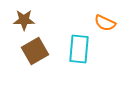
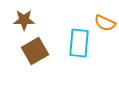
cyan rectangle: moved 6 px up
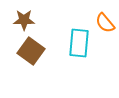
orange semicircle: rotated 25 degrees clockwise
brown square: moved 4 px left; rotated 24 degrees counterclockwise
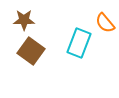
cyan rectangle: rotated 16 degrees clockwise
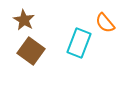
brown star: rotated 30 degrees clockwise
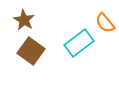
cyan rectangle: rotated 32 degrees clockwise
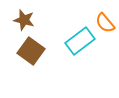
brown star: rotated 15 degrees counterclockwise
cyan rectangle: moved 1 px right, 2 px up
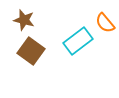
cyan rectangle: moved 2 px left
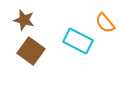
cyan rectangle: rotated 64 degrees clockwise
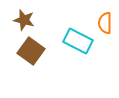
orange semicircle: rotated 40 degrees clockwise
